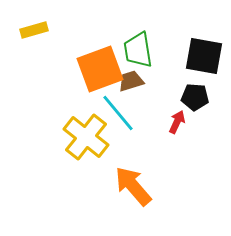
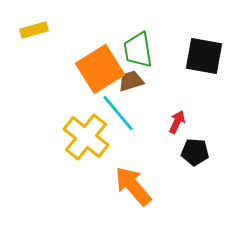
orange square: rotated 12 degrees counterclockwise
black pentagon: moved 55 px down
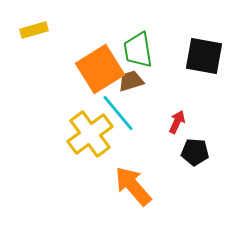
yellow cross: moved 4 px right, 3 px up; rotated 15 degrees clockwise
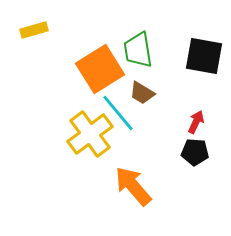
brown trapezoid: moved 11 px right, 12 px down; rotated 132 degrees counterclockwise
red arrow: moved 19 px right
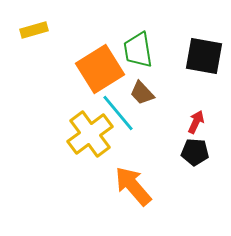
brown trapezoid: rotated 16 degrees clockwise
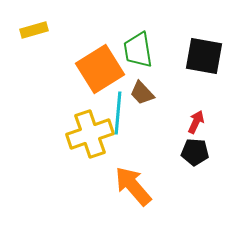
cyan line: rotated 45 degrees clockwise
yellow cross: rotated 18 degrees clockwise
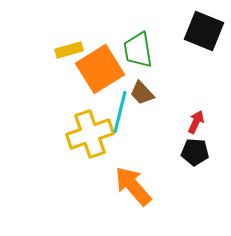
yellow rectangle: moved 35 px right, 20 px down
black square: moved 25 px up; rotated 12 degrees clockwise
cyan line: moved 2 px right, 1 px up; rotated 9 degrees clockwise
